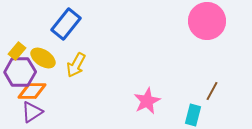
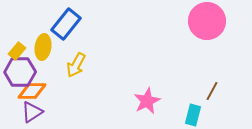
yellow ellipse: moved 11 px up; rotated 65 degrees clockwise
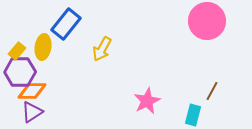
yellow arrow: moved 26 px right, 16 px up
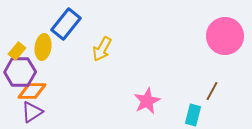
pink circle: moved 18 px right, 15 px down
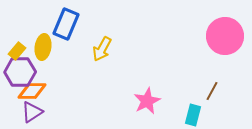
blue rectangle: rotated 16 degrees counterclockwise
